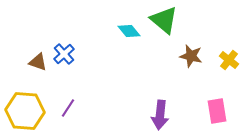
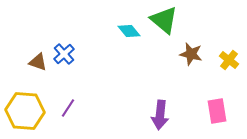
brown star: moved 2 px up
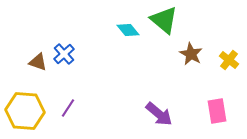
cyan diamond: moved 1 px left, 1 px up
brown star: rotated 15 degrees clockwise
purple arrow: moved 1 px left, 1 px up; rotated 56 degrees counterclockwise
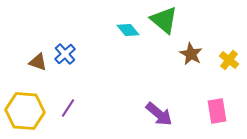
blue cross: moved 1 px right
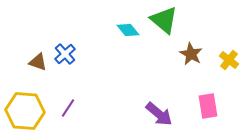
pink rectangle: moved 9 px left, 5 px up
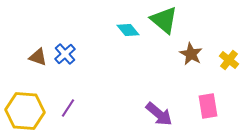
brown triangle: moved 5 px up
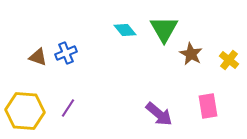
green triangle: moved 9 px down; rotated 20 degrees clockwise
cyan diamond: moved 3 px left
blue cross: moved 1 px right, 1 px up; rotated 20 degrees clockwise
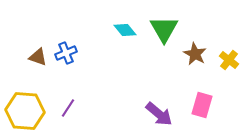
brown star: moved 4 px right
pink rectangle: moved 6 px left, 1 px up; rotated 25 degrees clockwise
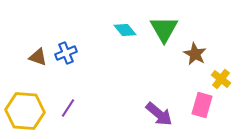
yellow cross: moved 8 px left, 19 px down
